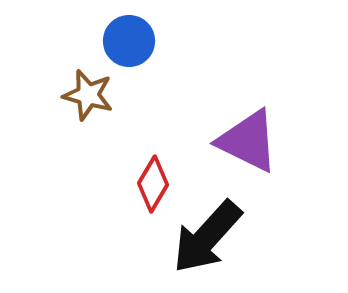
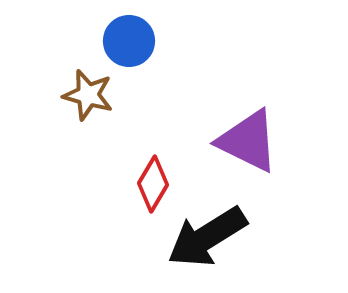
black arrow: rotated 16 degrees clockwise
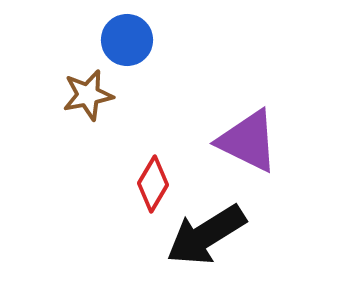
blue circle: moved 2 px left, 1 px up
brown star: rotated 27 degrees counterclockwise
black arrow: moved 1 px left, 2 px up
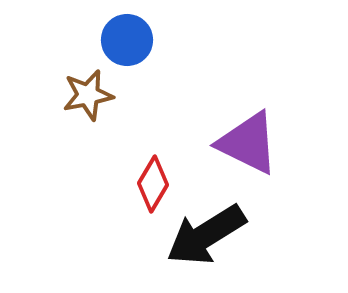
purple triangle: moved 2 px down
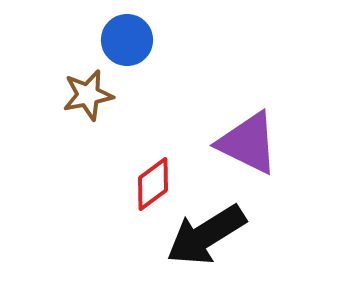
red diamond: rotated 22 degrees clockwise
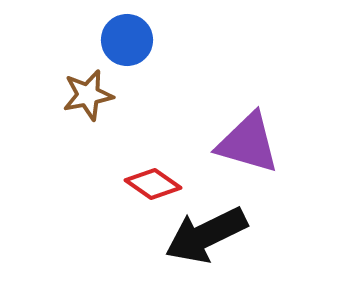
purple triangle: rotated 10 degrees counterclockwise
red diamond: rotated 72 degrees clockwise
black arrow: rotated 6 degrees clockwise
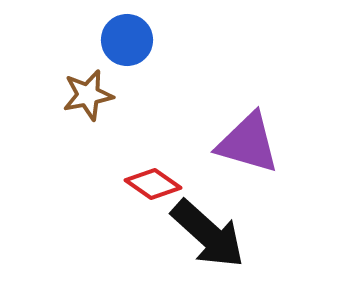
black arrow: moved 2 px right, 1 px up; rotated 112 degrees counterclockwise
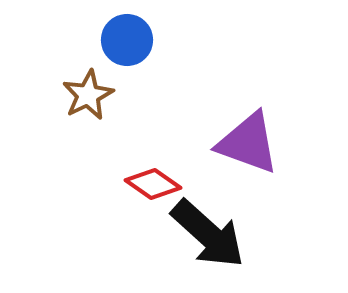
brown star: rotated 15 degrees counterclockwise
purple triangle: rotated 4 degrees clockwise
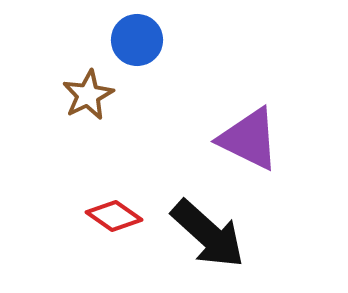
blue circle: moved 10 px right
purple triangle: moved 1 px right, 4 px up; rotated 6 degrees clockwise
red diamond: moved 39 px left, 32 px down
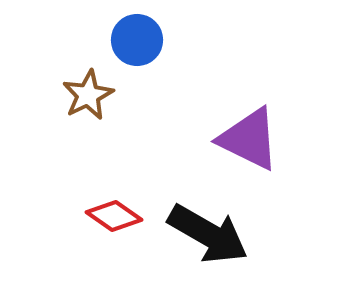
black arrow: rotated 12 degrees counterclockwise
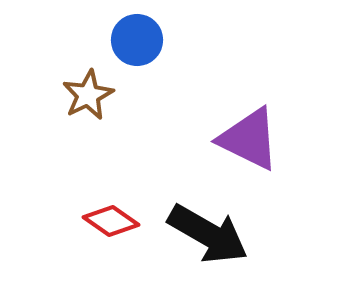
red diamond: moved 3 px left, 5 px down
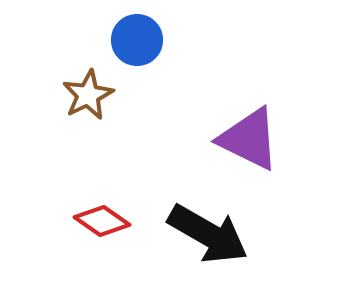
red diamond: moved 9 px left
